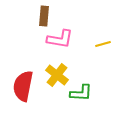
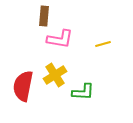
yellow cross: moved 2 px left; rotated 20 degrees clockwise
green L-shape: moved 2 px right, 1 px up
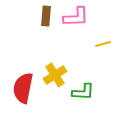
brown rectangle: moved 2 px right
pink L-shape: moved 16 px right, 22 px up; rotated 12 degrees counterclockwise
red semicircle: moved 2 px down
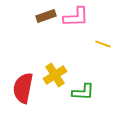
brown rectangle: rotated 66 degrees clockwise
yellow line: rotated 35 degrees clockwise
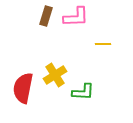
brown rectangle: rotated 54 degrees counterclockwise
yellow line: rotated 21 degrees counterclockwise
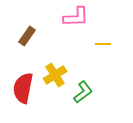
brown rectangle: moved 19 px left, 20 px down; rotated 18 degrees clockwise
green L-shape: rotated 40 degrees counterclockwise
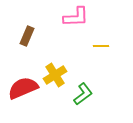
brown rectangle: rotated 12 degrees counterclockwise
yellow line: moved 2 px left, 2 px down
red semicircle: rotated 56 degrees clockwise
green L-shape: moved 2 px down
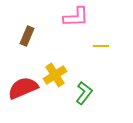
green L-shape: moved 1 px right, 1 px up; rotated 15 degrees counterclockwise
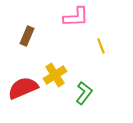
yellow line: rotated 70 degrees clockwise
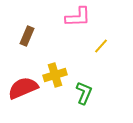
pink L-shape: moved 2 px right
yellow line: rotated 63 degrees clockwise
yellow cross: rotated 15 degrees clockwise
green L-shape: rotated 15 degrees counterclockwise
